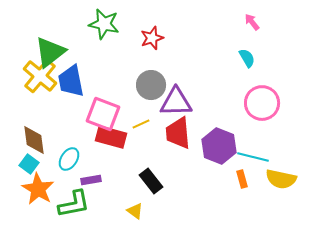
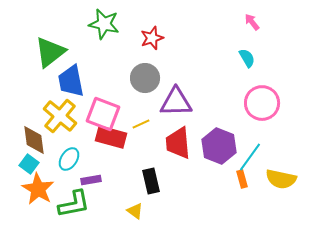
yellow cross: moved 20 px right, 40 px down
gray circle: moved 6 px left, 7 px up
red trapezoid: moved 10 px down
cyan line: moved 3 px left; rotated 68 degrees counterclockwise
black rectangle: rotated 25 degrees clockwise
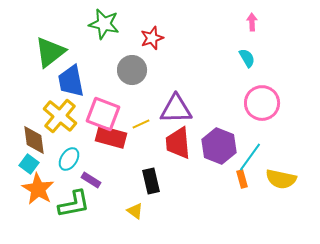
pink arrow: rotated 36 degrees clockwise
gray circle: moved 13 px left, 8 px up
purple triangle: moved 7 px down
purple rectangle: rotated 42 degrees clockwise
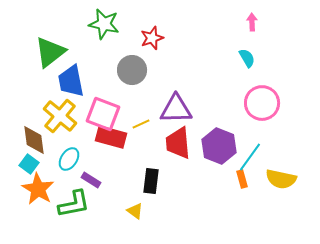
black rectangle: rotated 20 degrees clockwise
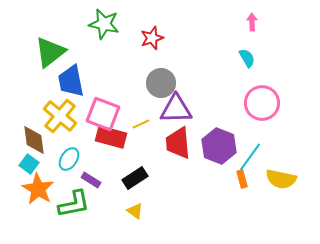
gray circle: moved 29 px right, 13 px down
black rectangle: moved 16 px left, 3 px up; rotated 50 degrees clockwise
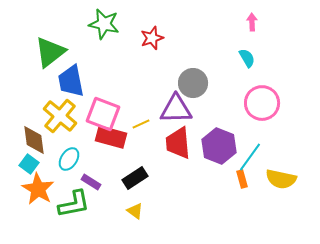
gray circle: moved 32 px right
purple rectangle: moved 2 px down
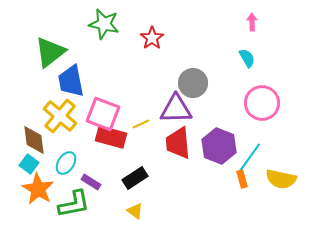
red star: rotated 15 degrees counterclockwise
cyan ellipse: moved 3 px left, 4 px down
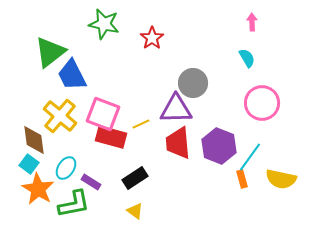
blue trapezoid: moved 1 px right, 6 px up; rotated 16 degrees counterclockwise
cyan ellipse: moved 5 px down
